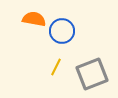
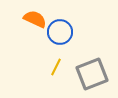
orange semicircle: moved 1 px right; rotated 15 degrees clockwise
blue circle: moved 2 px left, 1 px down
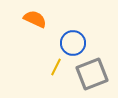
blue circle: moved 13 px right, 11 px down
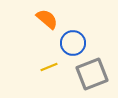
orange semicircle: moved 12 px right; rotated 15 degrees clockwise
yellow line: moved 7 px left; rotated 42 degrees clockwise
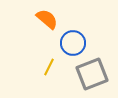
yellow line: rotated 42 degrees counterclockwise
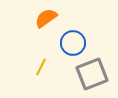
orange semicircle: moved 1 px left, 1 px up; rotated 75 degrees counterclockwise
yellow line: moved 8 px left
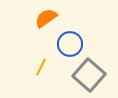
blue circle: moved 3 px left, 1 px down
gray square: moved 3 px left, 1 px down; rotated 28 degrees counterclockwise
